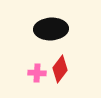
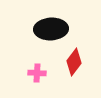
red diamond: moved 14 px right, 7 px up
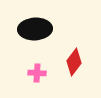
black ellipse: moved 16 px left
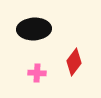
black ellipse: moved 1 px left
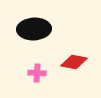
red diamond: rotated 64 degrees clockwise
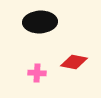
black ellipse: moved 6 px right, 7 px up
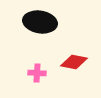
black ellipse: rotated 12 degrees clockwise
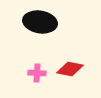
red diamond: moved 4 px left, 7 px down
